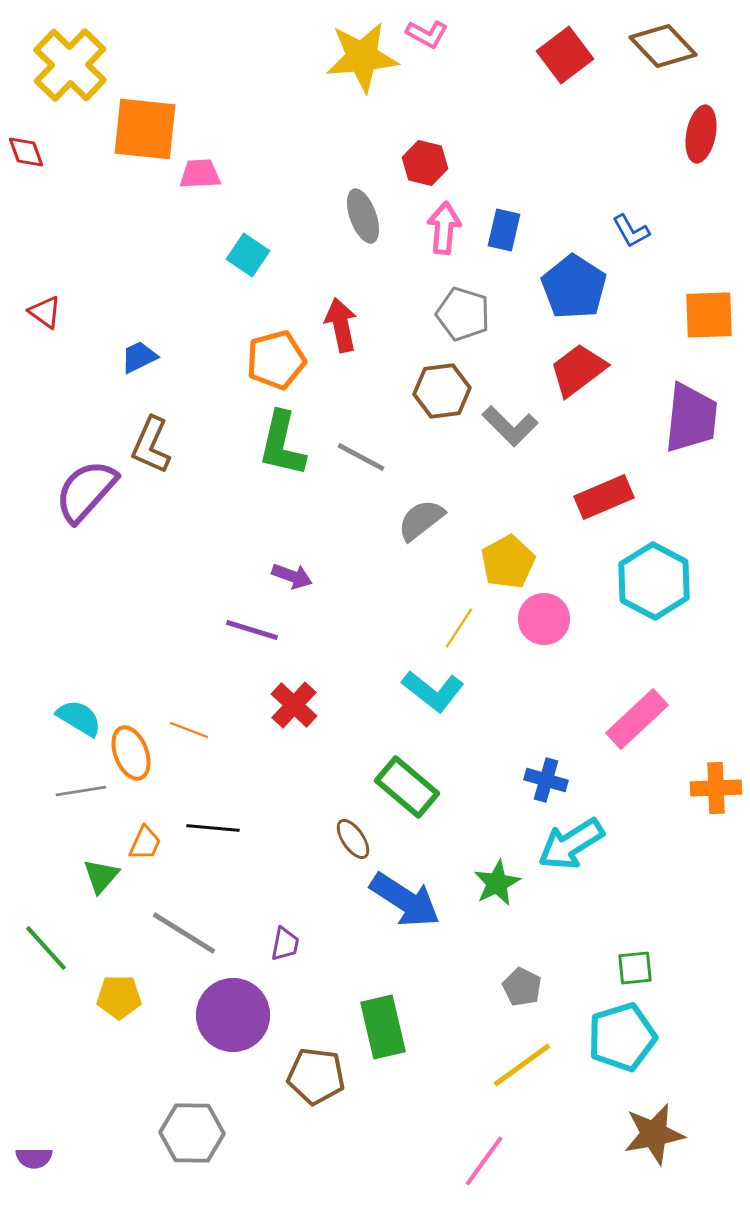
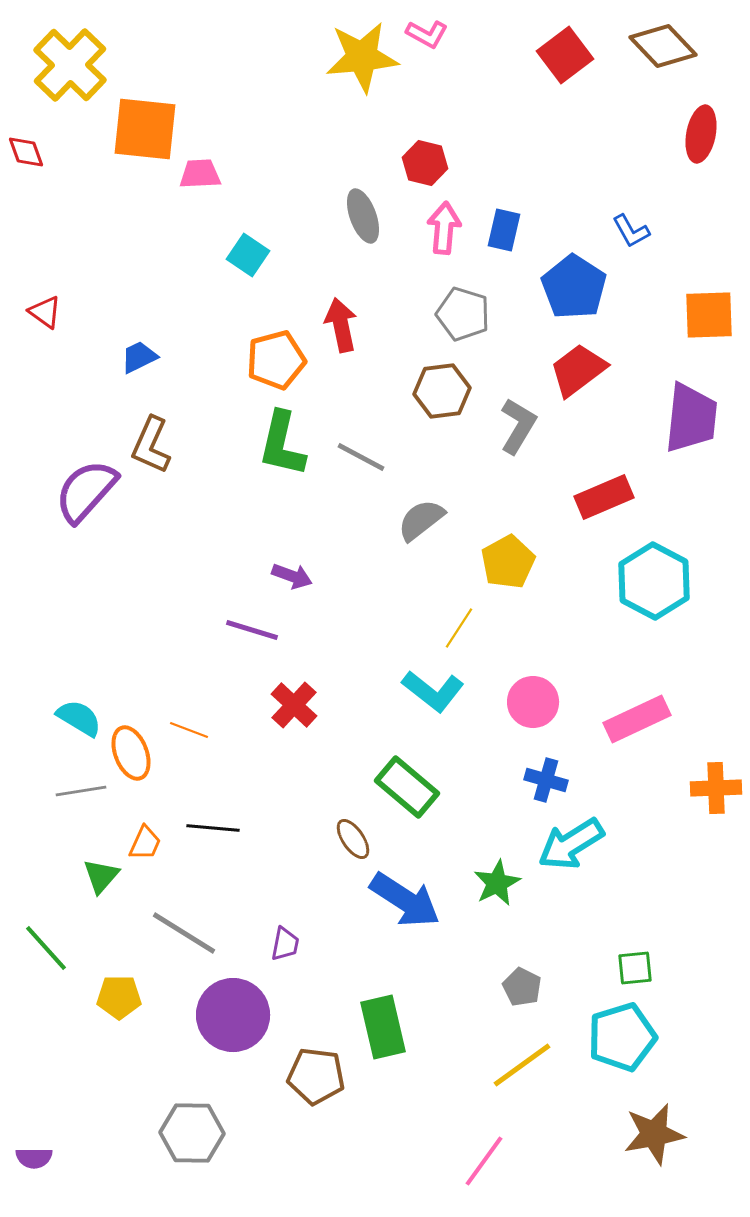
gray L-shape at (510, 426): moved 8 px right; rotated 104 degrees counterclockwise
pink circle at (544, 619): moved 11 px left, 83 px down
pink rectangle at (637, 719): rotated 18 degrees clockwise
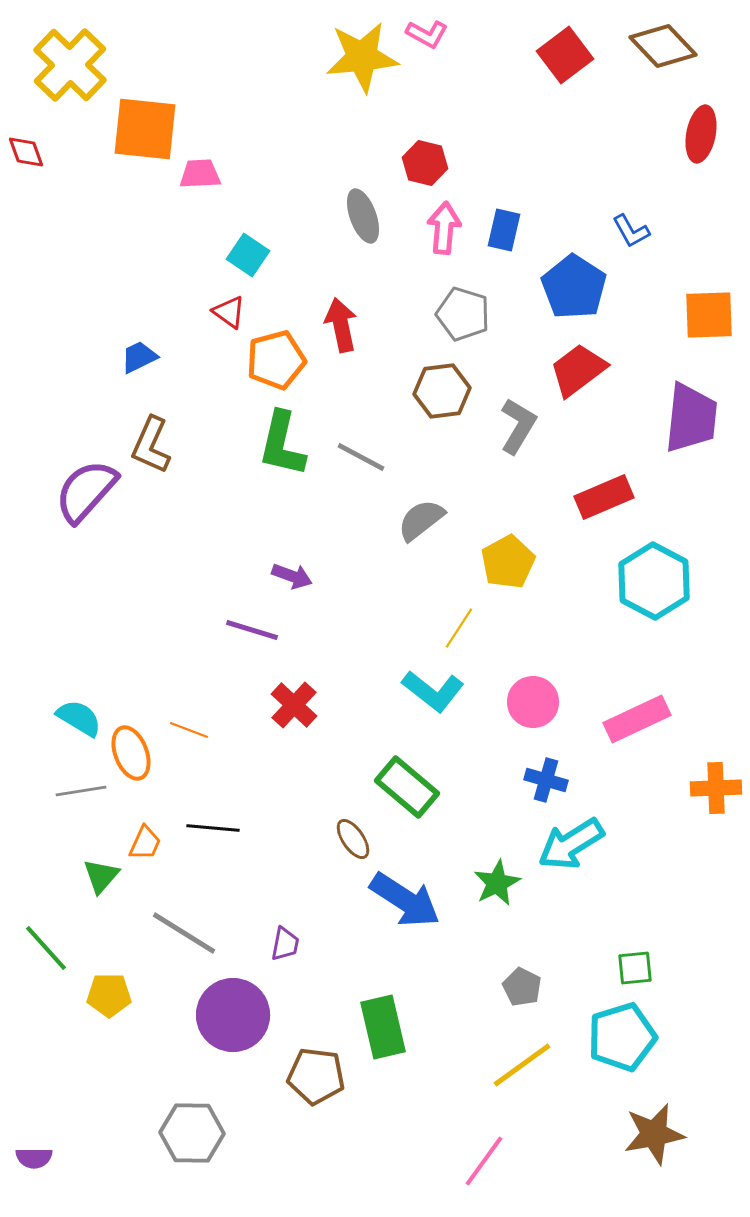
red triangle at (45, 312): moved 184 px right
yellow pentagon at (119, 997): moved 10 px left, 2 px up
